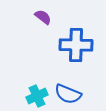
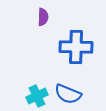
purple semicircle: rotated 54 degrees clockwise
blue cross: moved 2 px down
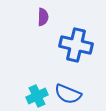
blue cross: moved 2 px up; rotated 12 degrees clockwise
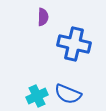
blue cross: moved 2 px left, 1 px up
